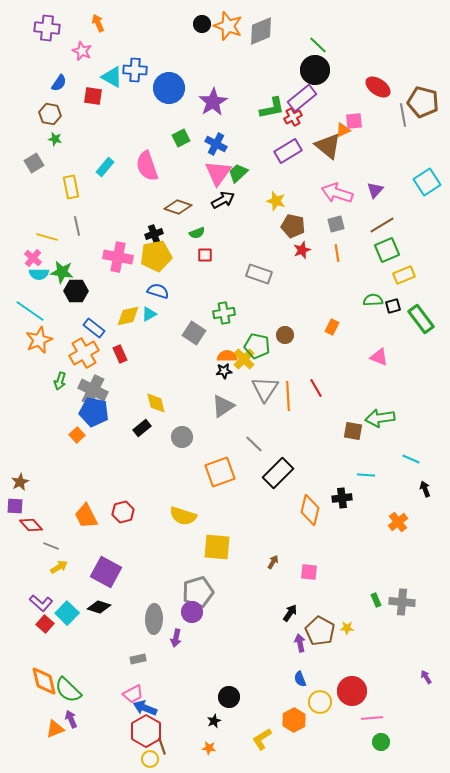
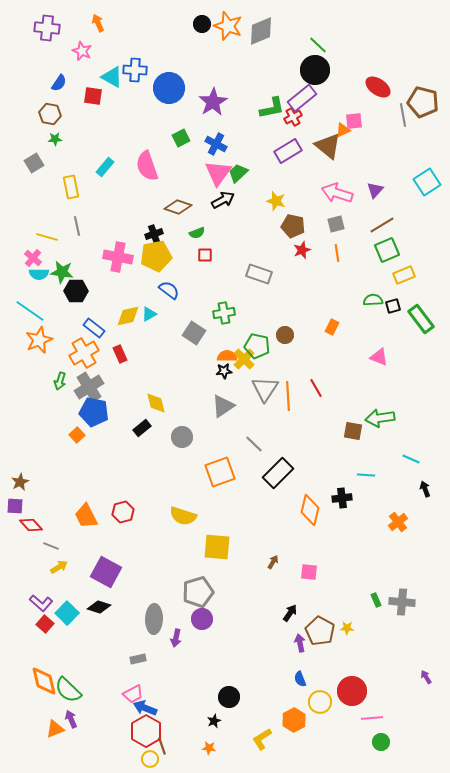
green star at (55, 139): rotated 16 degrees counterclockwise
blue semicircle at (158, 291): moved 11 px right, 1 px up; rotated 20 degrees clockwise
gray cross at (93, 390): moved 4 px left, 3 px up; rotated 32 degrees clockwise
purple circle at (192, 612): moved 10 px right, 7 px down
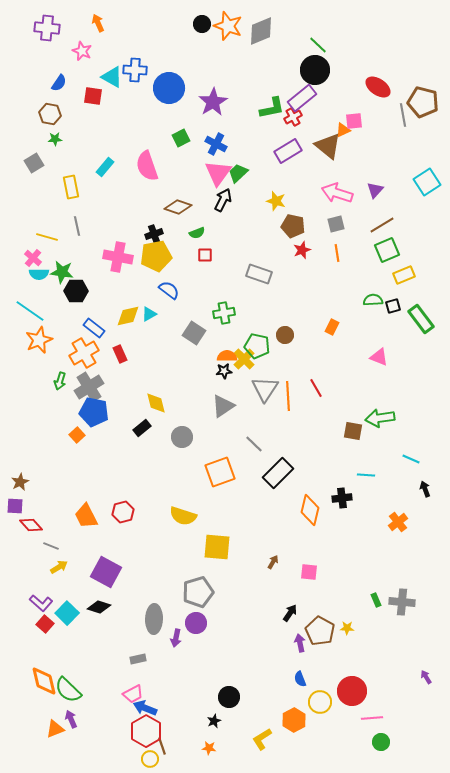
black arrow at (223, 200): rotated 35 degrees counterclockwise
purple circle at (202, 619): moved 6 px left, 4 px down
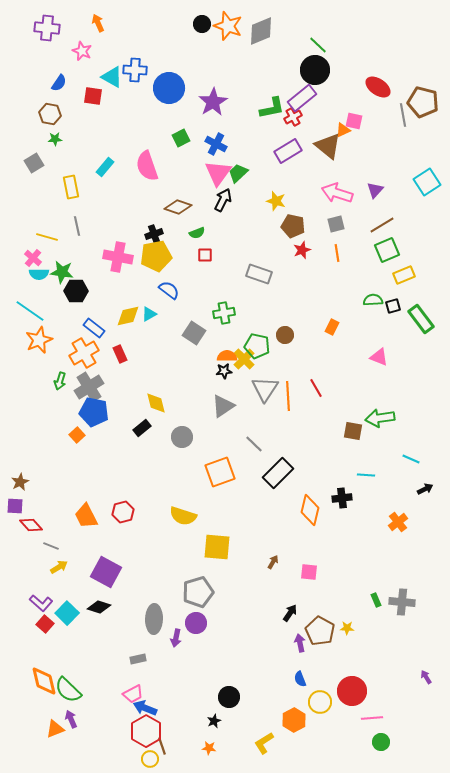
pink square at (354, 121): rotated 18 degrees clockwise
black arrow at (425, 489): rotated 84 degrees clockwise
yellow L-shape at (262, 739): moved 2 px right, 4 px down
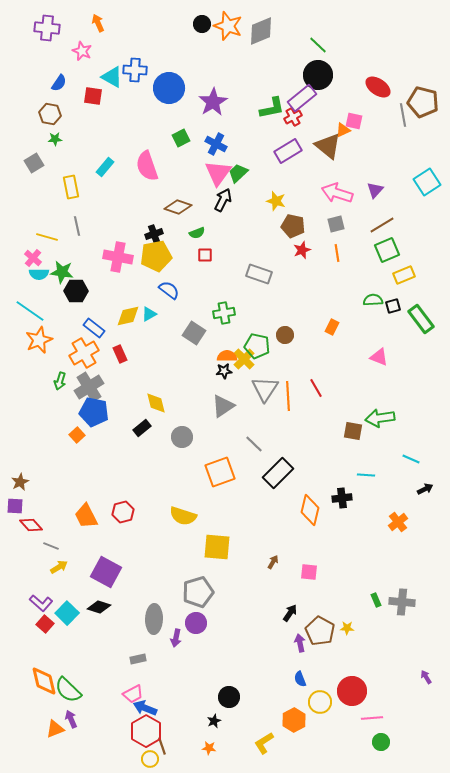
black circle at (315, 70): moved 3 px right, 5 px down
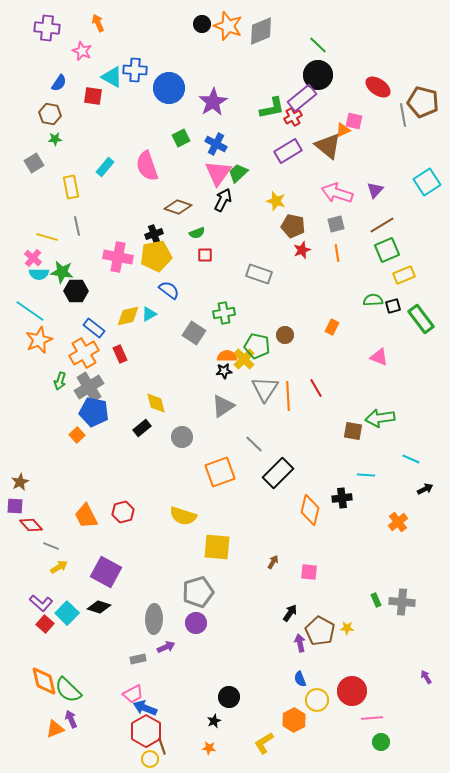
purple arrow at (176, 638): moved 10 px left, 9 px down; rotated 126 degrees counterclockwise
yellow circle at (320, 702): moved 3 px left, 2 px up
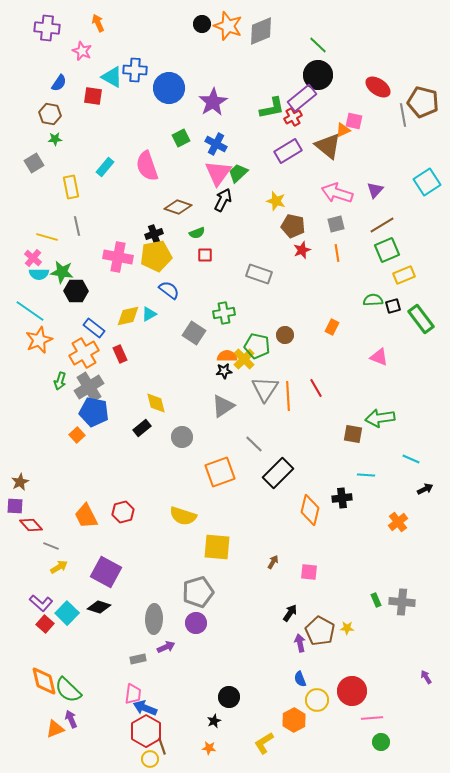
brown square at (353, 431): moved 3 px down
pink trapezoid at (133, 694): rotated 55 degrees counterclockwise
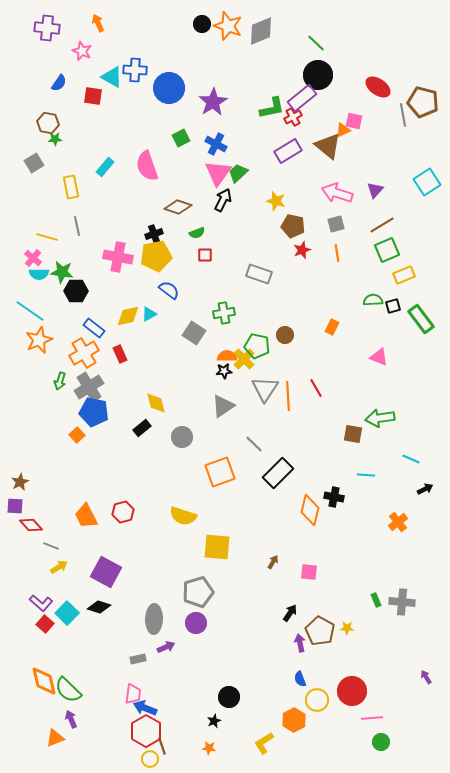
green line at (318, 45): moved 2 px left, 2 px up
brown hexagon at (50, 114): moved 2 px left, 9 px down
black cross at (342, 498): moved 8 px left, 1 px up; rotated 18 degrees clockwise
orange triangle at (55, 729): moved 9 px down
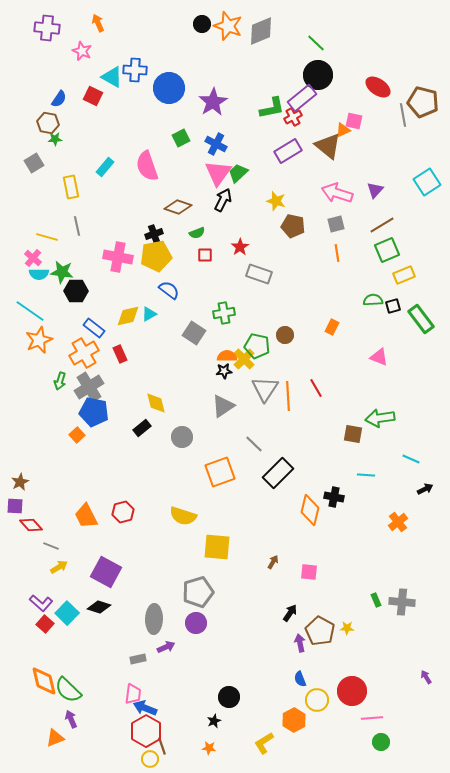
blue semicircle at (59, 83): moved 16 px down
red square at (93, 96): rotated 18 degrees clockwise
red star at (302, 250): moved 62 px left, 3 px up; rotated 12 degrees counterclockwise
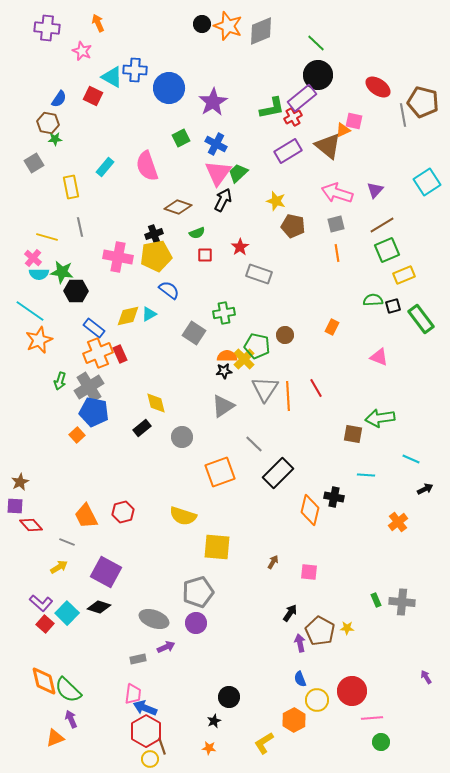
gray line at (77, 226): moved 3 px right, 1 px down
orange cross at (84, 353): moved 14 px right; rotated 8 degrees clockwise
gray line at (51, 546): moved 16 px right, 4 px up
gray ellipse at (154, 619): rotated 72 degrees counterclockwise
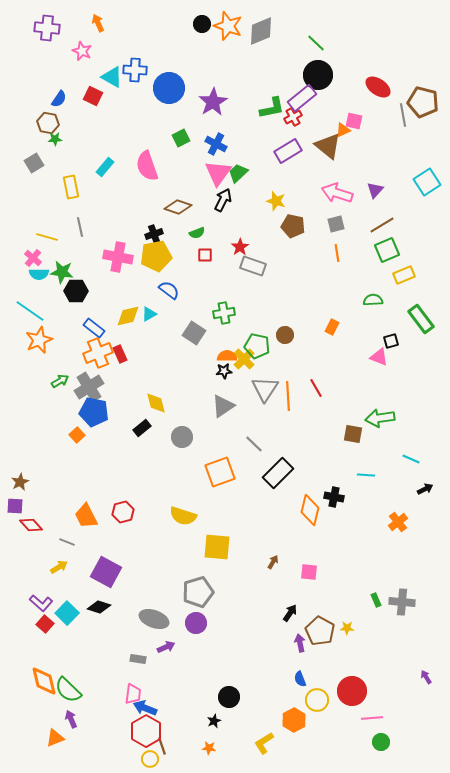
gray rectangle at (259, 274): moved 6 px left, 8 px up
black square at (393, 306): moved 2 px left, 35 px down
green arrow at (60, 381): rotated 138 degrees counterclockwise
gray rectangle at (138, 659): rotated 21 degrees clockwise
